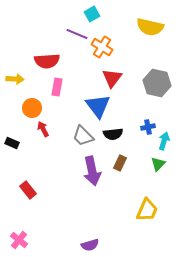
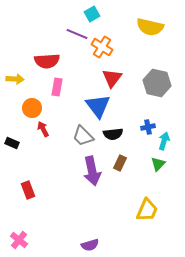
red rectangle: rotated 18 degrees clockwise
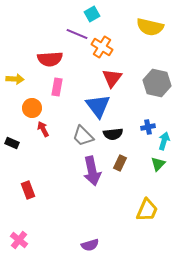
red semicircle: moved 3 px right, 2 px up
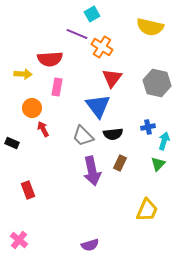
yellow arrow: moved 8 px right, 5 px up
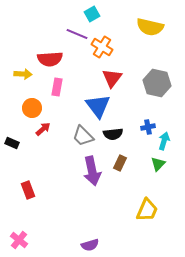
red arrow: rotated 77 degrees clockwise
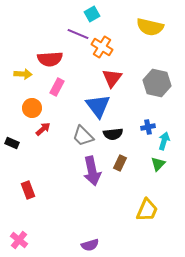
purple line: moved 1 px right
pink rectangle: rotated 18 degrees clockwise
